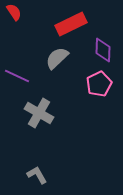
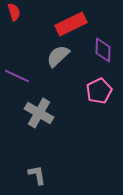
red semicircle: rotated 18 degrees clockwise
gray semicircle: moved 1 px right, 2 px up
pink pentagon: moved 7 px down
gray L-shape: rotated 20 degrees clockwise
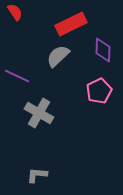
red semicircle: moved 1 px right; rotated 18 degrees counterclockwise
gray L-shape: rotated 75 degrees counterclockwise
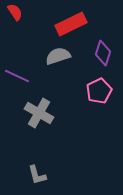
purple diamond: moved 3 px down; rotated 15 degrees clockwise
gray semicircle: rotated 25 degrees clockwise
gray L-shape: rotated 110 degrees counterclockwise
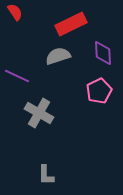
purple diamond: rotated 20 degrees counterclockwise
gray L-shape: moved 9 px right; rotated 15 degrees clockwise
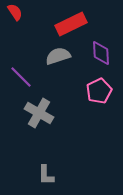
purple diamond: moved 2 px left
purple line: moved 4 px right, 1 px down; rotated 20 degrees clockwise
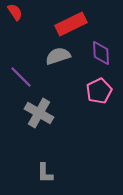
gray L-shape: moved 1 px left, 2 px up
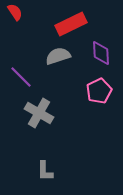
gray L-shape: moved 2 px up
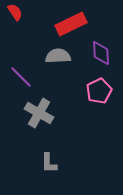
gray semicircle: rotated 15 degrees clockwise
gray L-shape: moved 4 px right, 8 px up
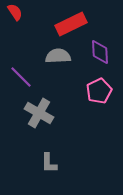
purple diamond: moved 1 px left, 1 px up
